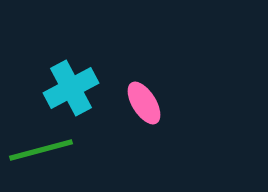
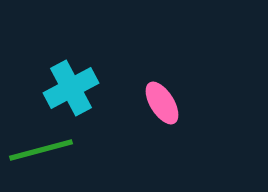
pink ellipse: moved 18 px right
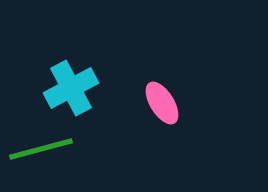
green line: moved 1 px up
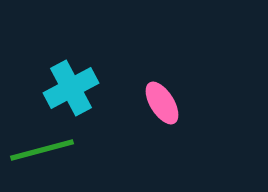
green line: moved 1 px right, 1 px down
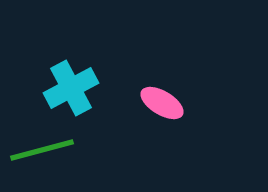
pink ellipse: rotated 27 degrees counterclockwise
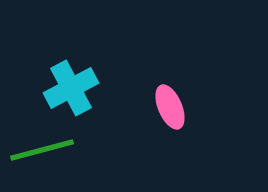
pink ellipse: moved 8 px right, 4 px down; rotated 36 degrees clockwise
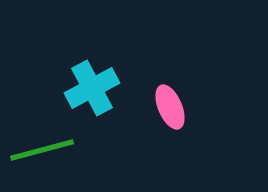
cyan cross: moved 21 px right
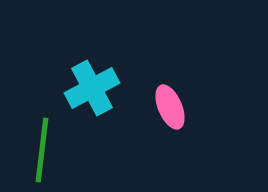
green line: rotated 68 degrees counterclockwise
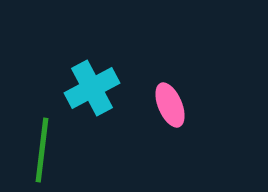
pink ellipse: moved 2 px up
